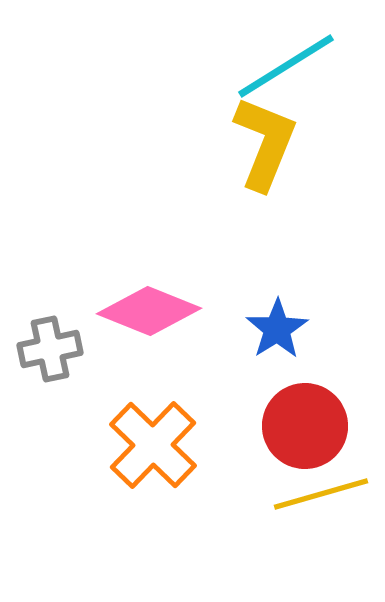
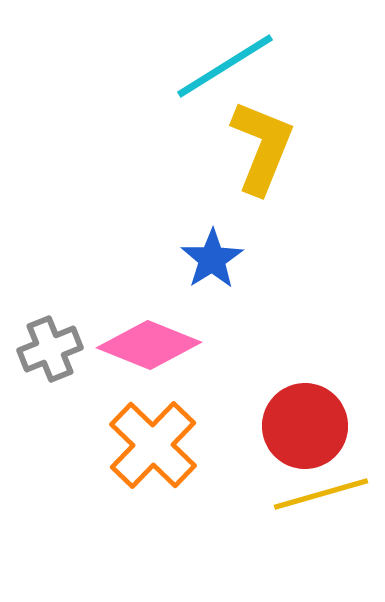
cyan line: moved 61 px left
yellow L-shape: moved 3 px left, 4 px down
pink diamond: moved 34 px down
blue star: moved 65 px left, 70 px up
gray cross: rotated 10 degrees counterclockwise
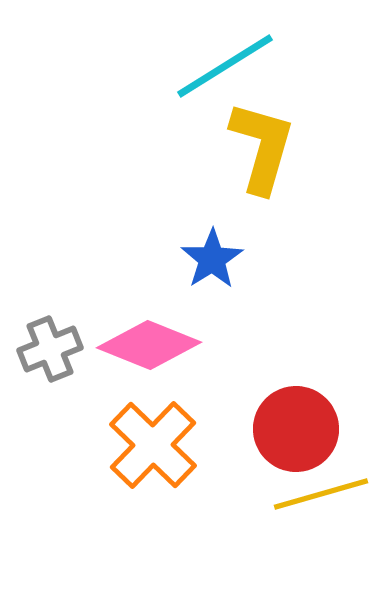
yellow L-shape: rotated 6 degrees counterclockwise
red circle: moved 9 px left, 3 px down
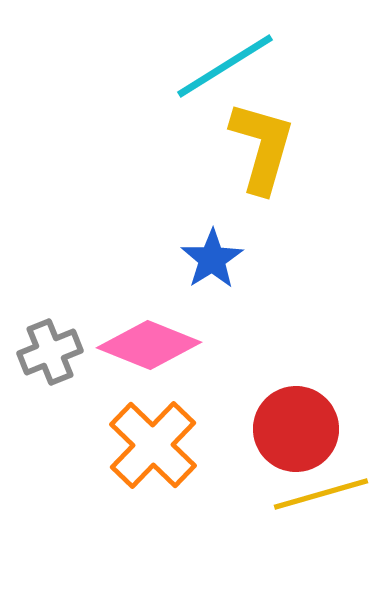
gray cross: moved 3 px down
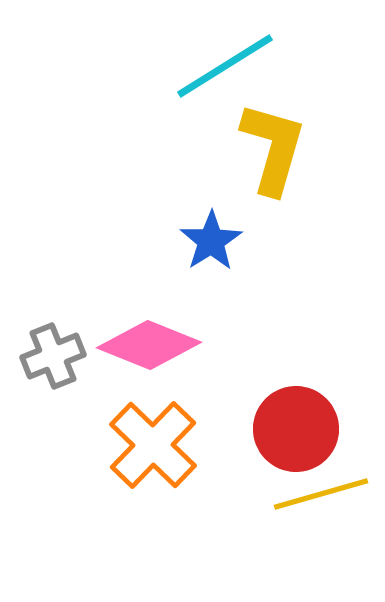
yellow L-shape: moved 11 px right, 1 px down
blue star: moved 1 px left, 18 px up
gray cross: moved 3 px right, 4 px down
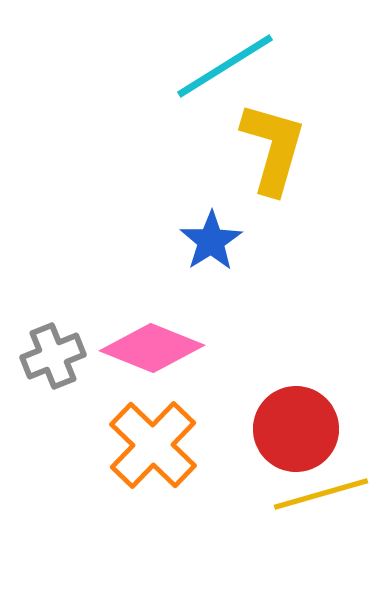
pink diamond: moved 3 px right, 3 px down
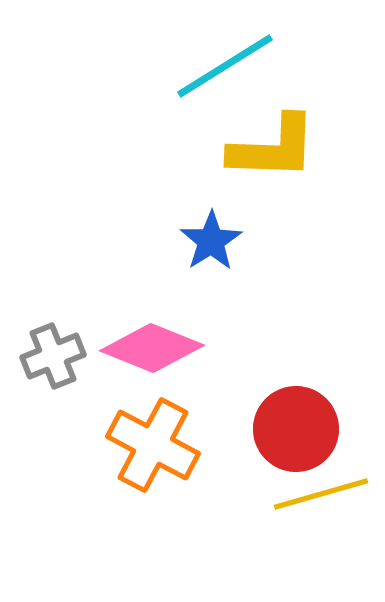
yellow L-shape: rotated 76 degrees clockwise
orange cross: rotated 16 degrees counterclockwise
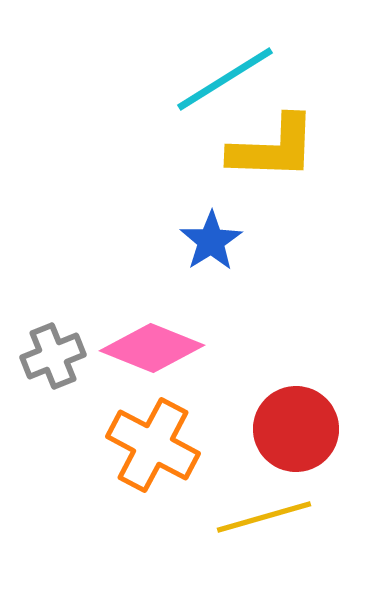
cyan line: moved 13 px down
yellow line: moved 57 px left, 23 px down
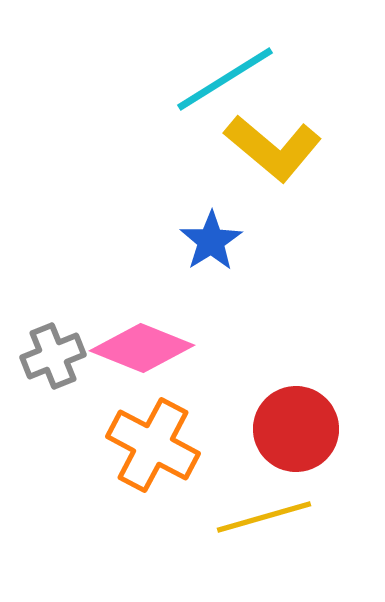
yellow L-shape: rotated 38 degrees clockwise
pink diamond: moved 10 px left
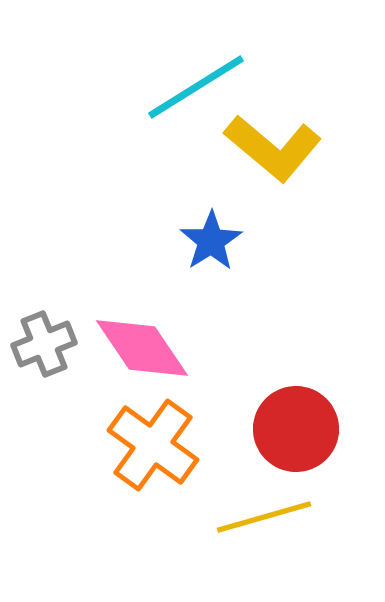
cyan line: moved 29 px left, 8 px down
pink diamond: rotated 34 degrees clockwise
gray cross: moved 9 px left, 12 px up
orange cross: rotated 8 degrees clockwise
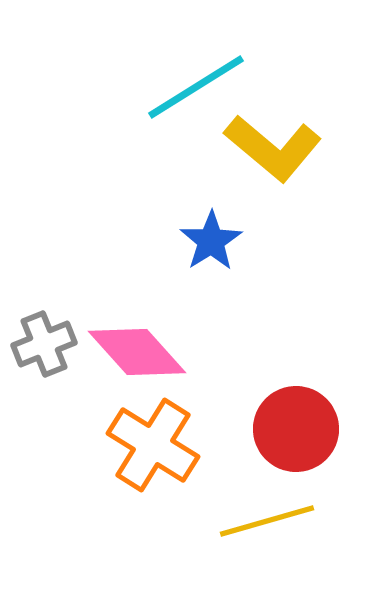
pink diamond: moved 5 px left, 4 px down; rotated 8 degrees counterclockwise
orange cross: rotated 4 degrees counterclockwise
yellow line: moved 3 px right, 4 px down
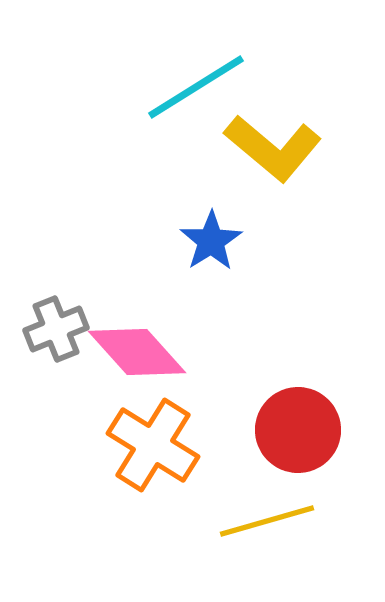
gray cross: moved 12 px right, 15 px up
red circle: moved 2 px right, 1 px down
